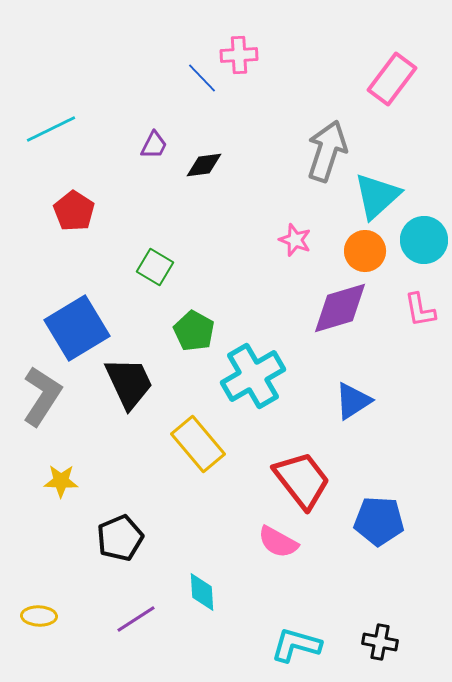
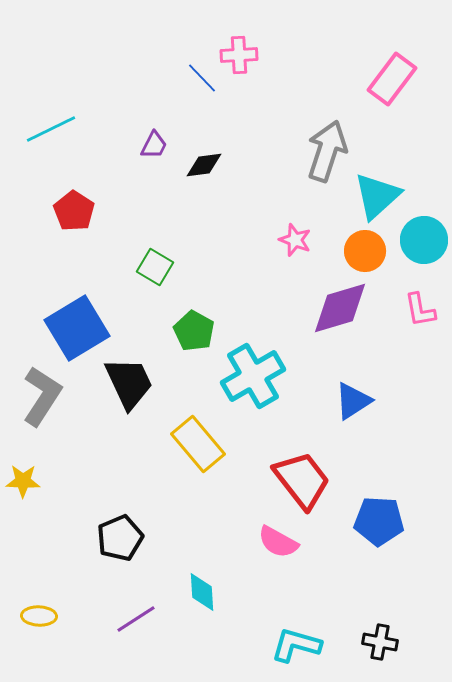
yellow star: moved 38 px left
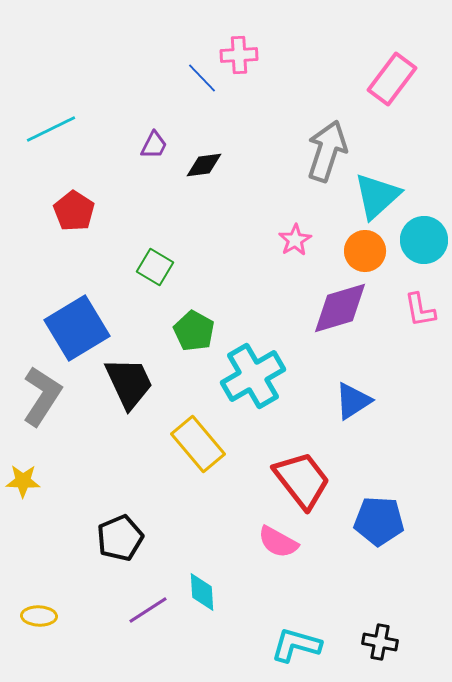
pink star: rotated 20 degrees clockwise
purple line: moved 12 px right, 9 px up
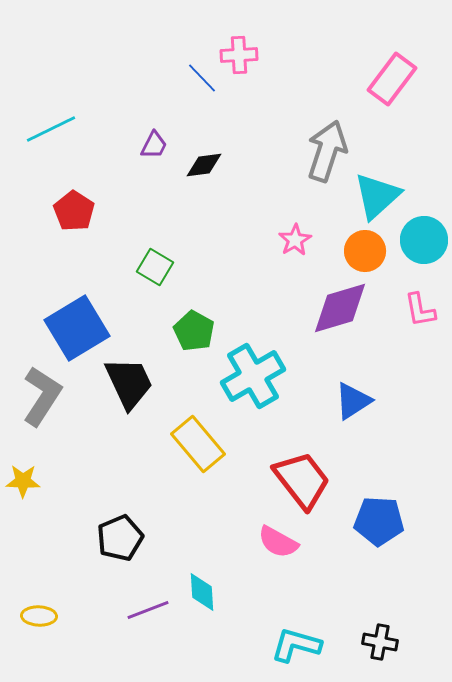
purple line: rotated 12 degrees clockwise
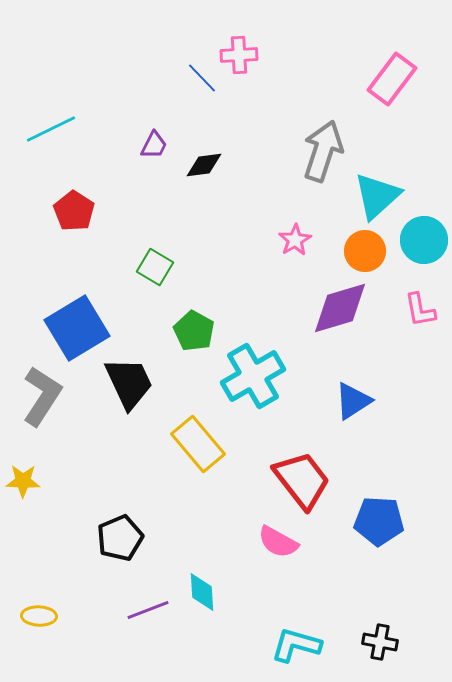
gray arrow: moved 4 px left
